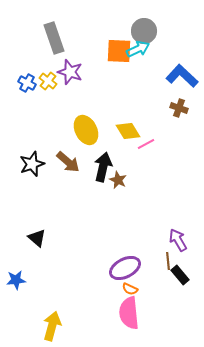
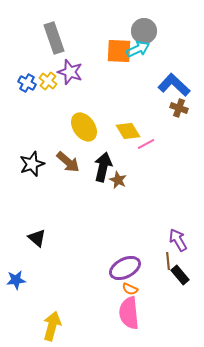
blue L-shape: moved 8 px left, 9 px down
yellow ellipse: moved 2 px left, 3 px up; rotated 8 degrees counterclockwise
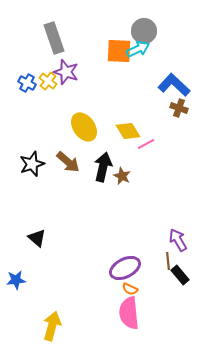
purple star: moved 4 px left
brown star: moved 4 px right, 4 px up
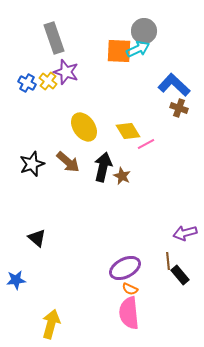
purple arrow: moved 7 px right, 7 px up; rotated 75 degrees counterclockwise
yellow arrow: moved 1 px left, 2 px up
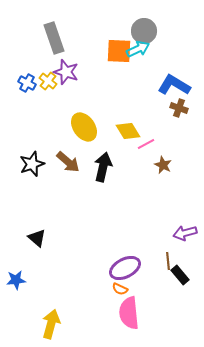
blue L-shape: rotated 12 degrees counterclockwise
brown star: moved 41 px right, 11 px up
orange semicircle: moved 10 px left
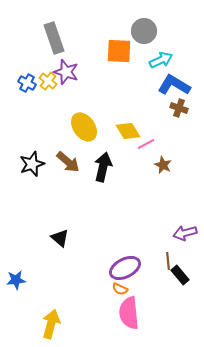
cyan arrow: moved 23 px right, 11 px down
black triangle: moved 23 px right
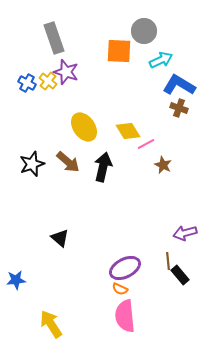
blue L-shape: moved 5 px right
pink semicircle: moved 4 px left, 3 px down
yellow arrow: rotated 48 degrees counterclockwise
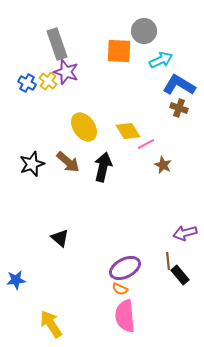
gray rectangle: moved 3 px right, 6 px down
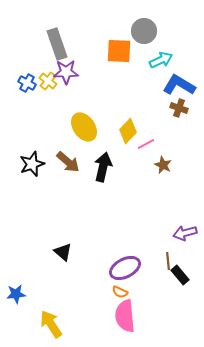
purple star: rotated 20 degrees counterclockwise
yellow diamond: rotated 75 degrees clockwise
black triangle: moved 3 px right, 14 px down
blue star: moved 14 px down
orange semicircle: moved 3 px down
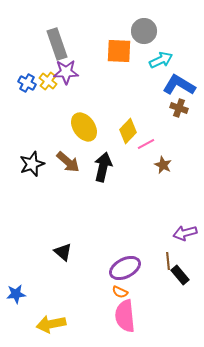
yellow arrow: rotated 68 degrees counterclockwise
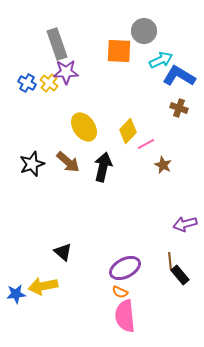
yellow cross: moved 1 px right, 2 px down
blue L-shape: moved 9 px up
purple arrow: moved 9 px up
brown line: moved 2 px right
yellow arrow: moved 8 px left, 38 px up
